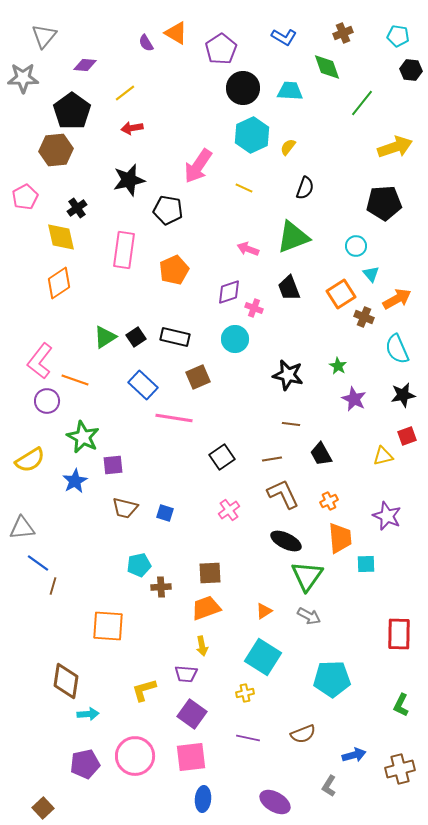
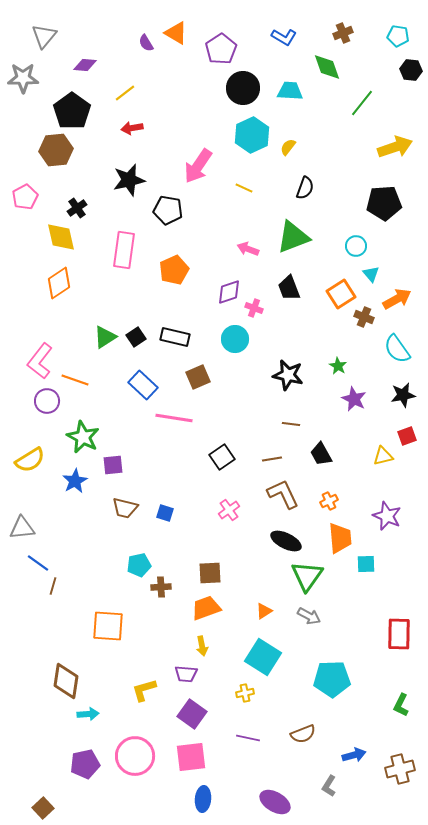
cyan semicircle at (397, 349): rotated 12 degrees counterclockwise
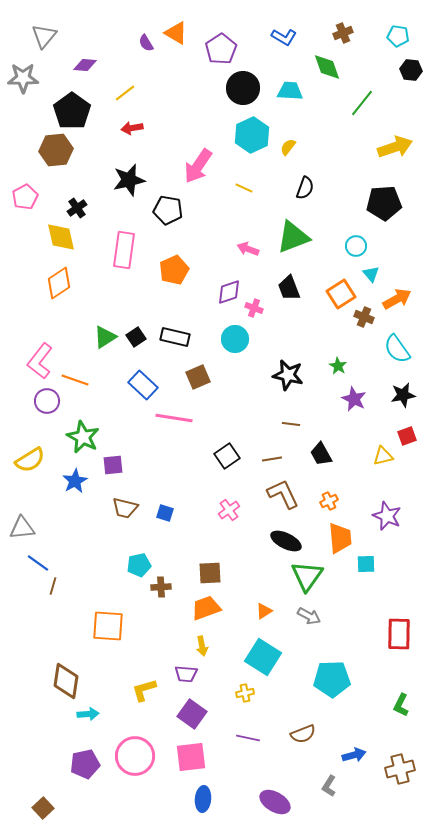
black square at (222, 457): moved 5 px right, 1 px up
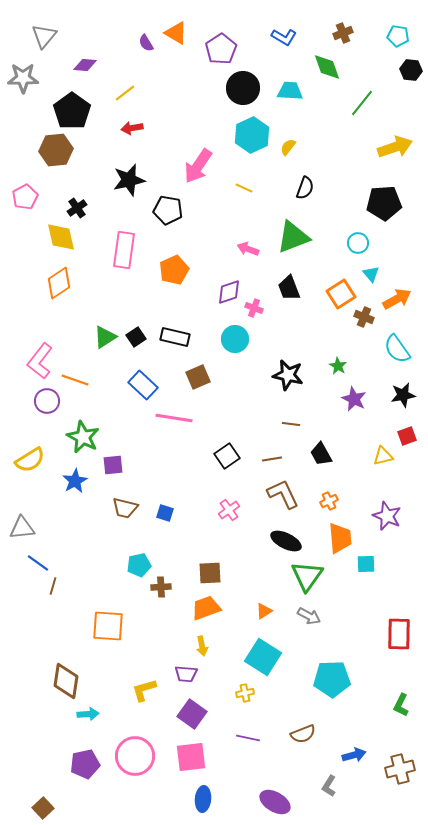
cyan circle at (356, 246): moved 2 px right, 3 px up
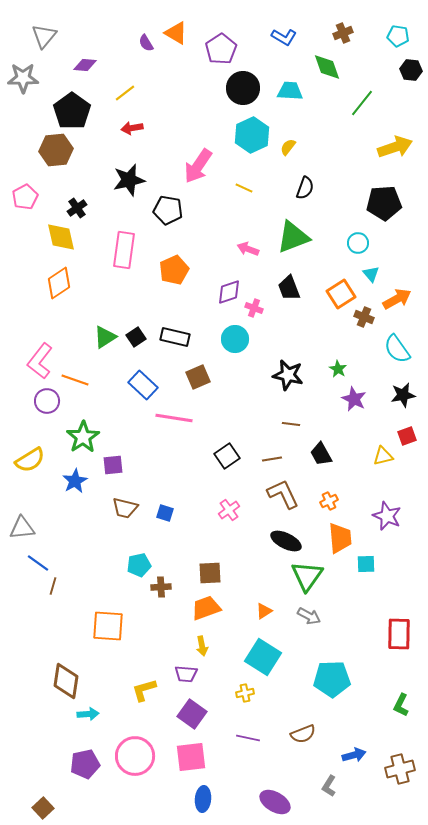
green star at (338, 366): moved 3 px down
green star at (83, 437): rotated 12 degrees clockwise
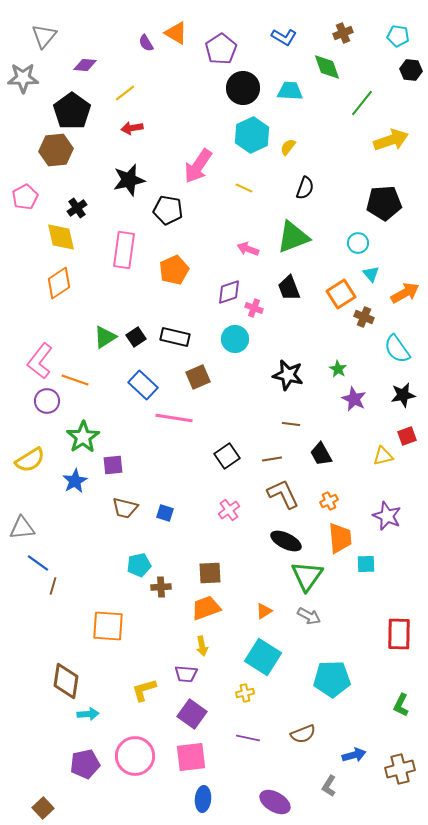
yellow arrow at (395, 147): moved 4 px left, 7 px up
orange arrow at (397, 299): moved 8 px right, 6 px up
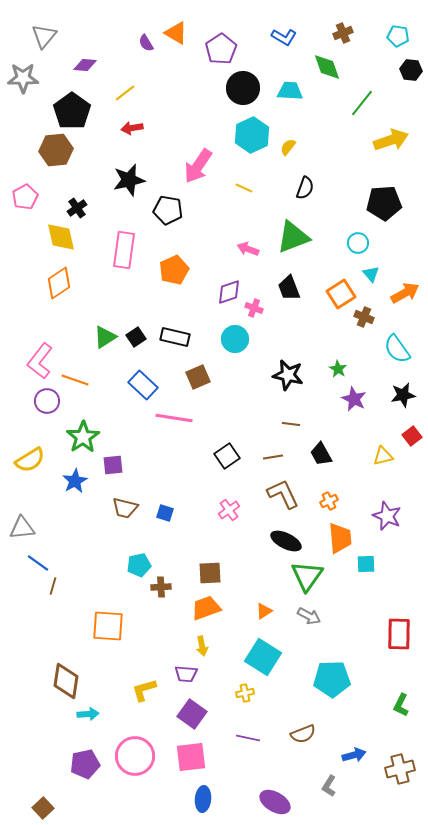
red square at (407, 436): moved 5 px right; rotated 18 degrees counterclockwise
brown line at (272, 459): moved 1 px right, 2 px up
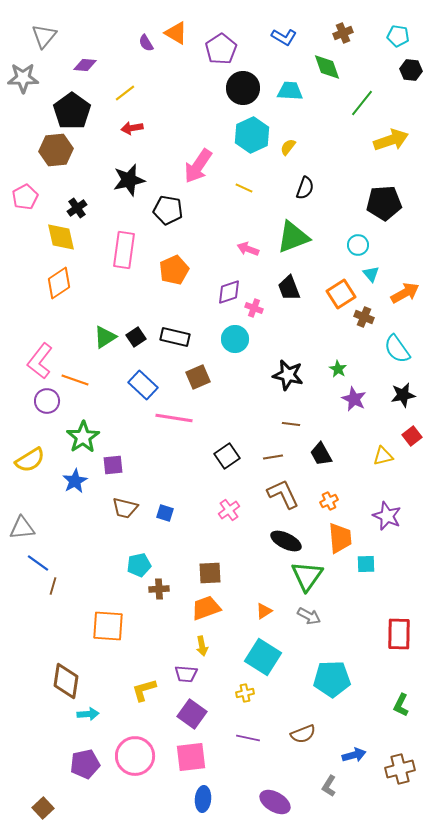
cyan circle at (358, 243): moved 2 px down
brown cross at (161, 587): moved 2 px left, 2 px down
